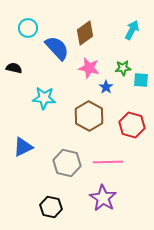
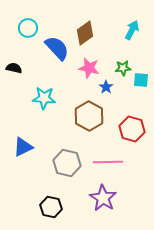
red hexagon: moved 4 px down
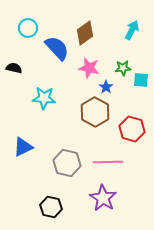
brown hexagon: moved 6 px right, 4 px up
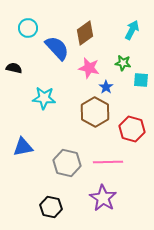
green star: moved 5 px up; rotated 14 degrees clockwise
blue triangle: rotated 15 degrees clockwise
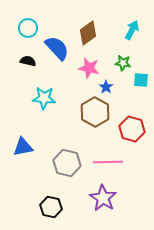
brown diamond: moved 3 px right
black semicircle: moved 14 px right, 7 px up
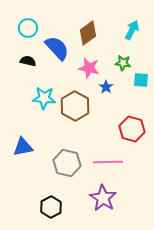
brown hexagon: moved 20 px left, 6 px up
black hexagon: rotated 20 degrees clockwise
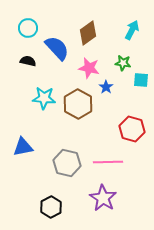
brown hexagon: moved 3 px right, 2 px up
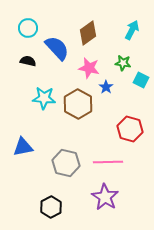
cyan square: rotated 21 degrees clockwise
red hexagon: moved 2 px left
gray hexagon: moved 1 px left
purple star: moved 2 px right, 1 px up
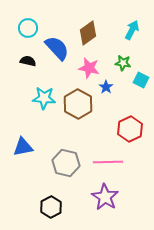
red hexagon: rotated 20 degrees clockwise
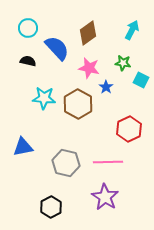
red hexagon: moved 1 px left
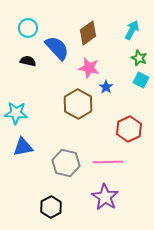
green star: moved 16 px right, 5 px up; rotated 14 degrees clockwise
cyan star: moved 28 px left, 15 px down
